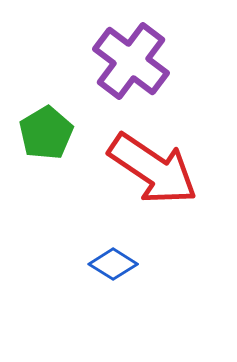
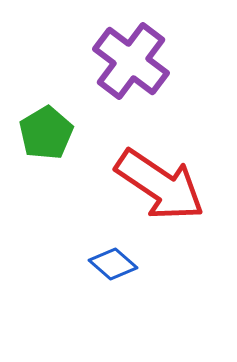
red arrow: moved 7 px right, 16 px down
blue diamond: rotated 9 degrees clockwise
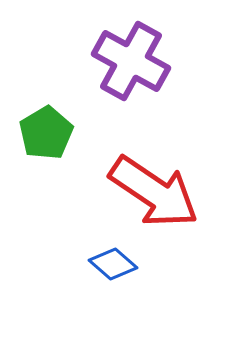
purple cross: rotated 8 degrees counterclockwise
red arrow: moved 6 px left, 7 px down
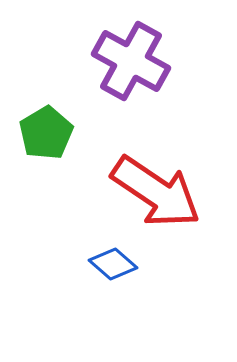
red arrow: moved 2 px right
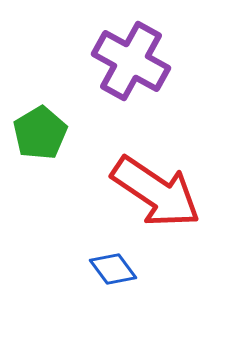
green pentagon: moved 6 px left
blue diamond: moved 5 px down; rotated 12 degrees clockwise
